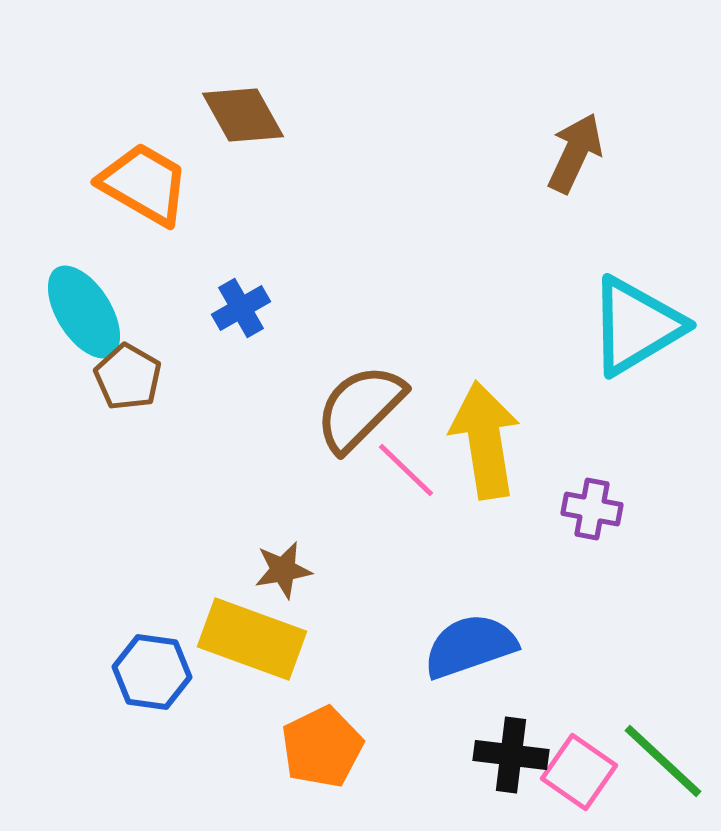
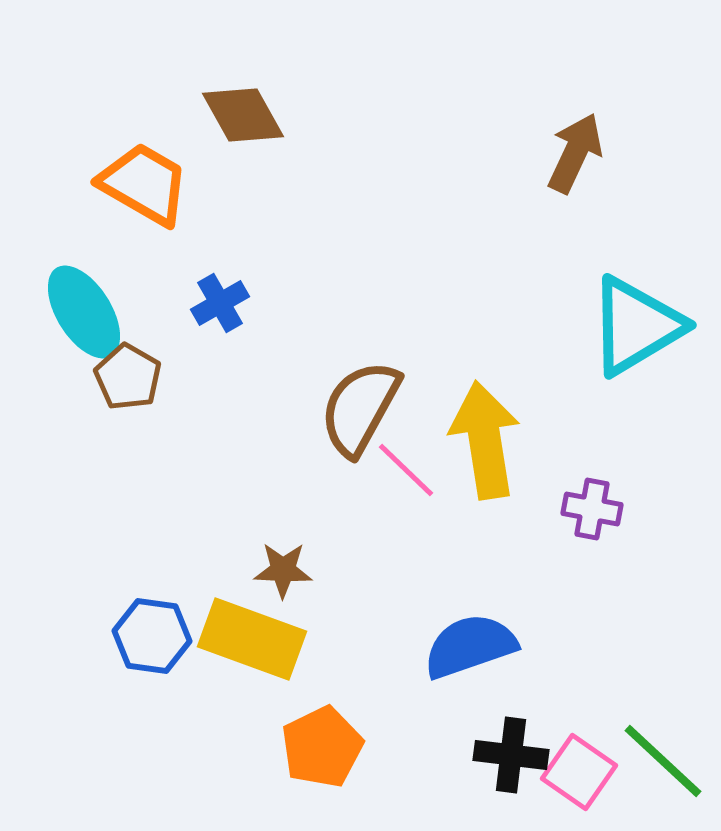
blue cross: moved 21 px left, 5 px up
brown semicircle: rotated 16 degrees counterclockwise
brown star: rotated 12 degrees clockwise
blue hexagon: moved 36 px up
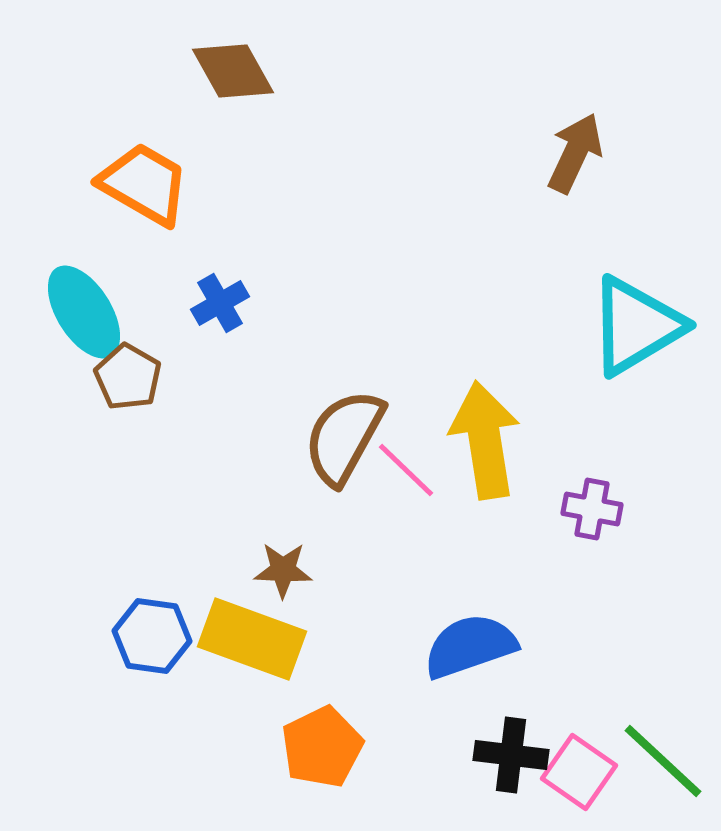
brown diamond: moved 10 px left, 44 px up
brown semicircle: moved 16 px left, 29 px down
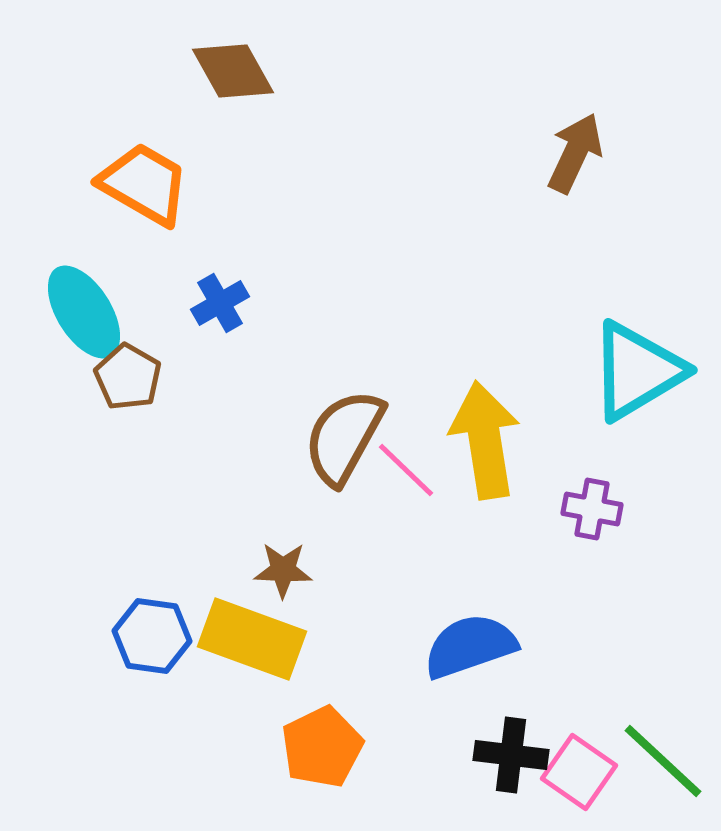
cyan triangle: moved 1 px right, 45 px down
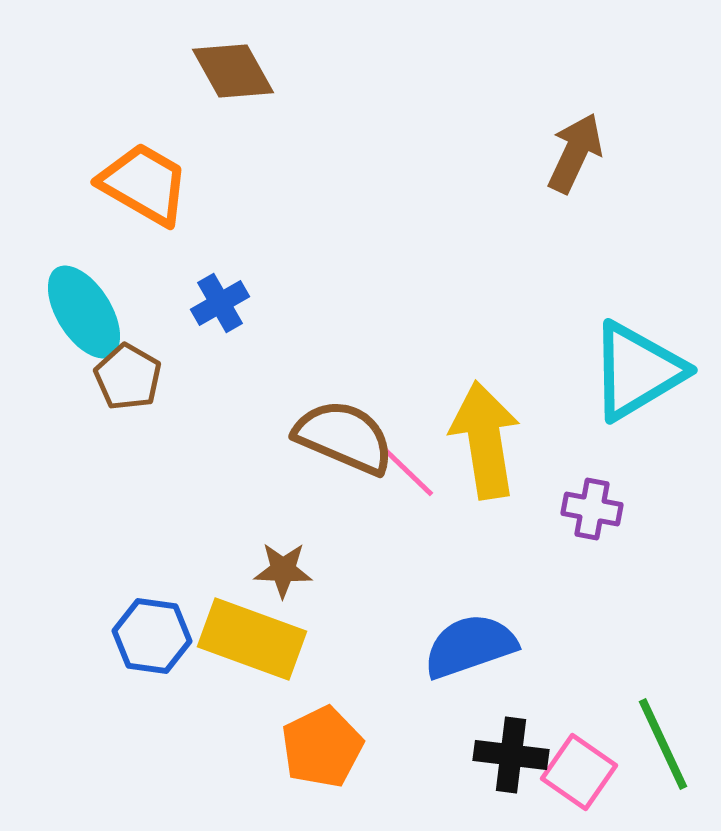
brown semicircle: rotated 84 degrees clockwise
green line: moved 17 px up; rotated 22 degrees clockwise
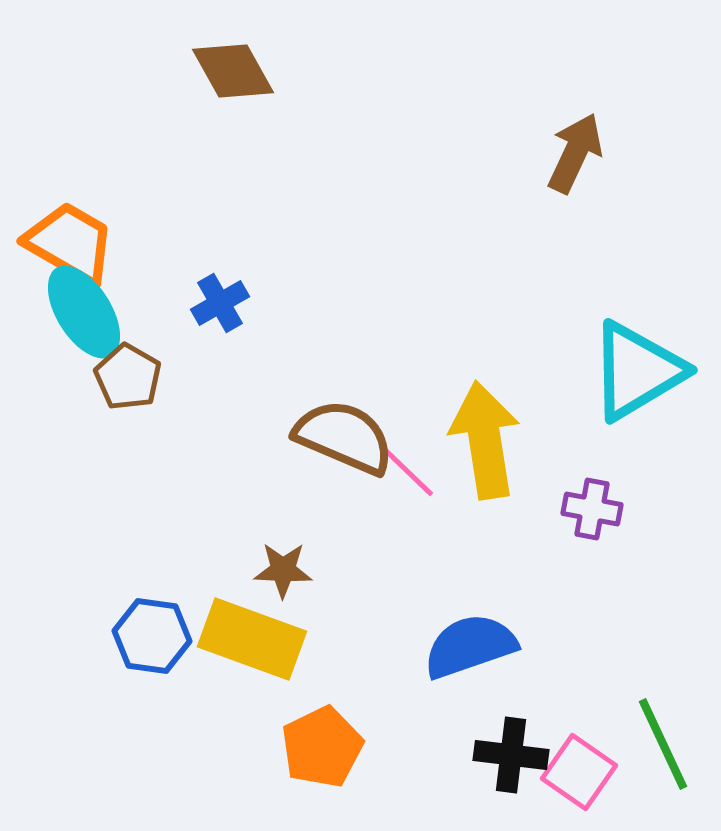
orange trapezoid: moved 74 px left, 59 px down
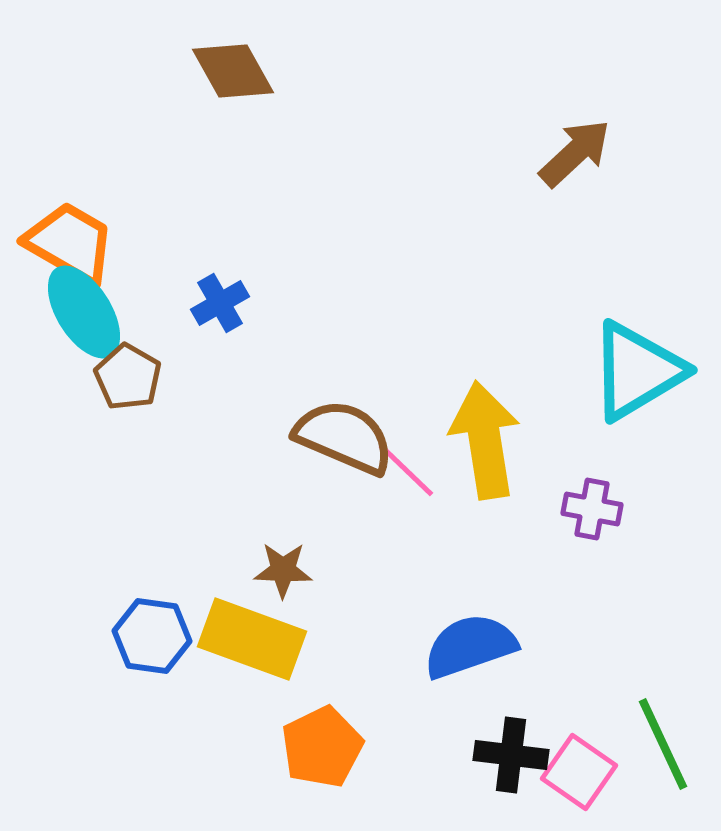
brown arrow: rotated 22 degrees clockwise
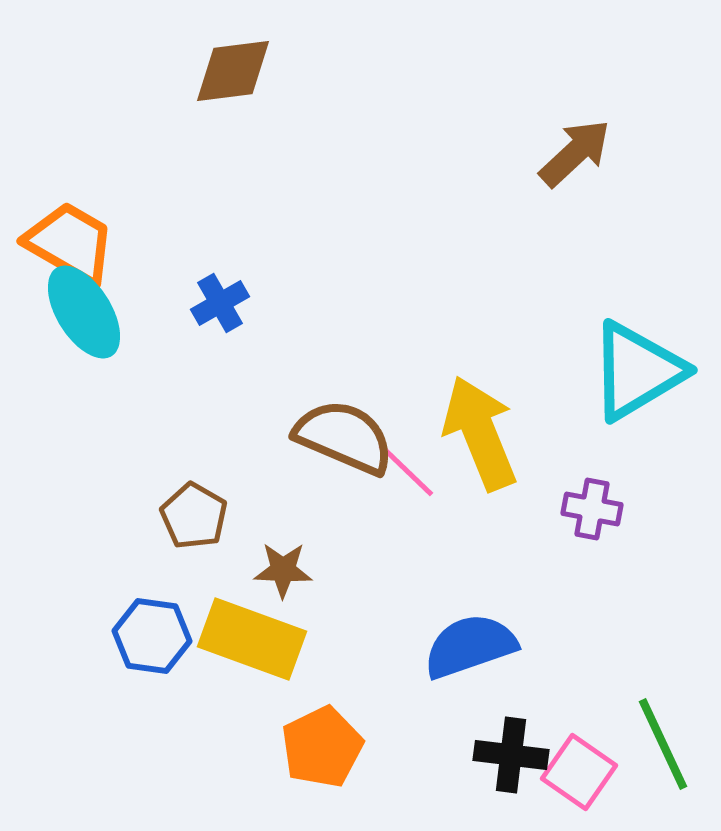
brown diamond: rotated 68 degrees counterclockwise
brown pentagon: moved 66 px right, 139 px down
yellow arrow: moved 5 px left, 7 px up; rotated 13 degrees counterclockwise
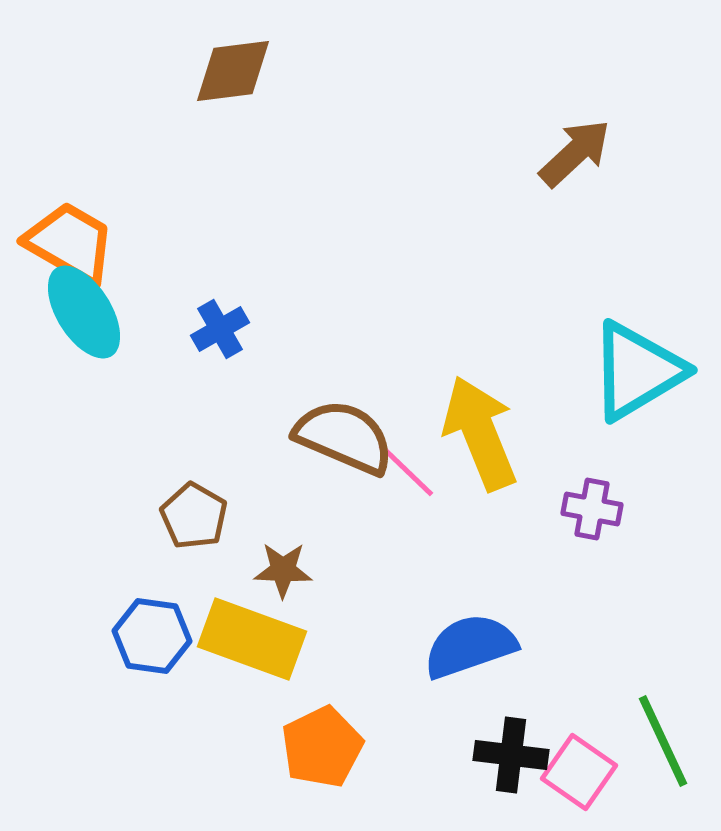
blue cross: moved 26 px down
green line: moved 3 px up
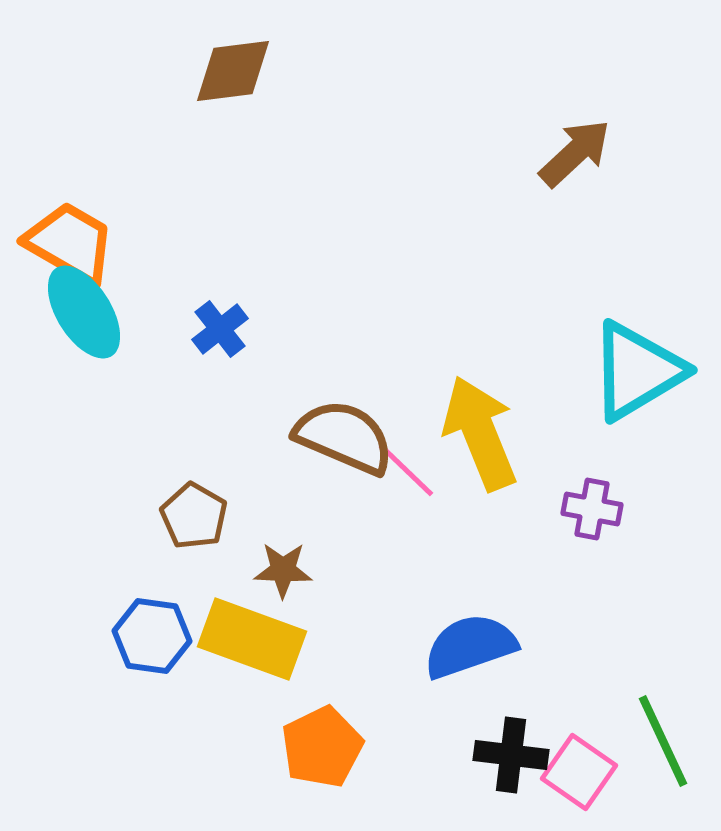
blue cross: rotated 8 degrees counterclockwise
